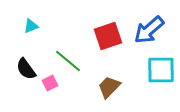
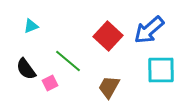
red square: rotated 28 degrees counterclockwise
brown trapezoid: rotated 15 degrees counterclockwise
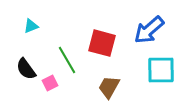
red square: moved 6 px left, 7 px down; rotated 28 degrees counterclockwise
green line: moved 1 px left, 1 px up; rotated 20 degrees clockwise
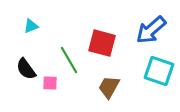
blue arrow: moved 2 px right
green line: moved 2 px right
cyan square: moved 2 px left, 1 px down; rotated 20 degrees clockwise
pink square: rotated 28 degrees clockwise
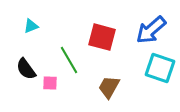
red square: moved 6 px up
cyan square: moved 1 px right, 3 px up
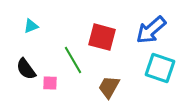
green line: moved 4 px right
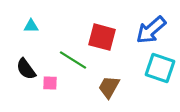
cyan triangle: rotated 21 degrees clockwise
green line: rotated 28 degrees counterclockwise
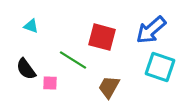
cyan triangle: rotated 21 degrees clockwise
cyan square: moved 1 px up
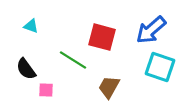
pink square: moved 4 px left, 7 px down
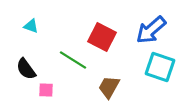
red square: rotated 12 degrees clockwise
